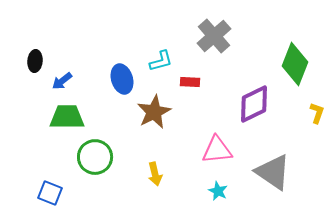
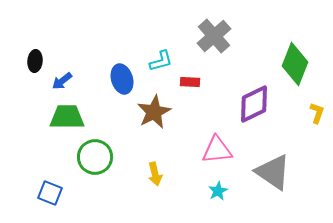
cyan star: rotated 18 degrees clockwise
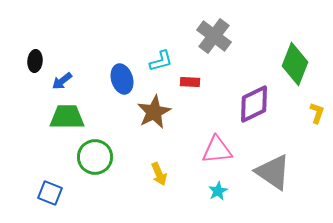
gray cross: rotated 12 degrees counterclockwise
yellow arrow: moved 4 px right; rotated 10 degrees counterclockwise
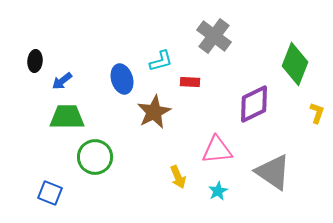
yellow arrow: moved 19 px right, 3 px down
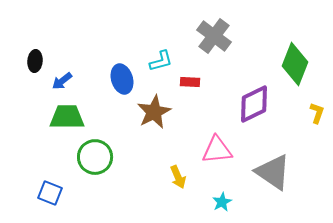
cyan star: moved 4 px right, 11 px down
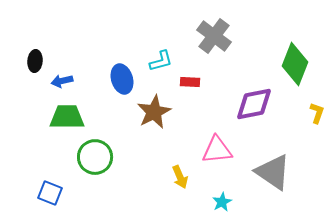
blue arrow: rotated 25 degrees clockwise
purple diamond: rotated 15 degrees clockwise
yellow arrow: moved 2 px right
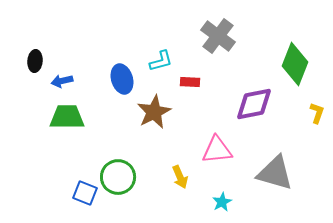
gray cross: moved 4 px right
green circle: moved 23 px right, 20 px down
gray triangle: moved 2 px right, 1 px down; rotated 18 degrees counterclockwise
blue square: moved 35 px right
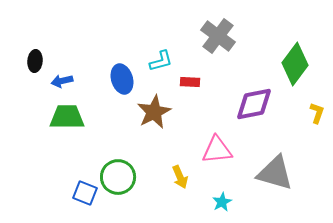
green diamond: rotated 15 degrees clockwise
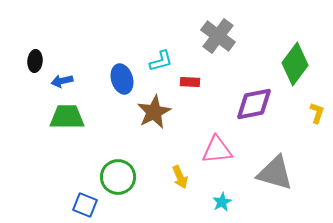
blue square: moved 12 px down
